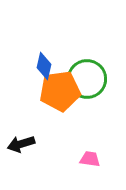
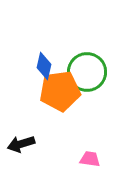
green circle: moved 7 px up
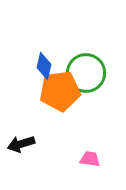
green circle: moved 1 px left, 1 px down
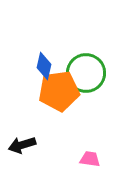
orange pentagon: moved 1 px left
black arrow: moved 1 px right, 1 px down
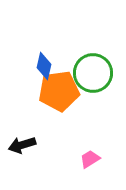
green circle: moved 7 px right
pink trapezoid: rotated 40 degrees counterclockwise
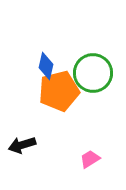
blue diamond: moved 2 px right
orange pentagon: rotated 6 degrees counterclockwise
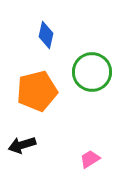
blue diamond: moved 31 px up
green circle: moved 1 px left, 1 px up
orange pentagon: moved 22 px left
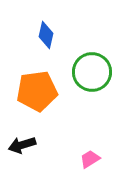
orange pentagon: rotated 6 degrees clockwise
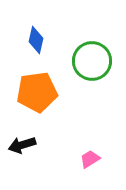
blue diamond: moved 10 px left, 5 px down
green circle: moved 11 px up
orange pentagon: moved 1 px down
